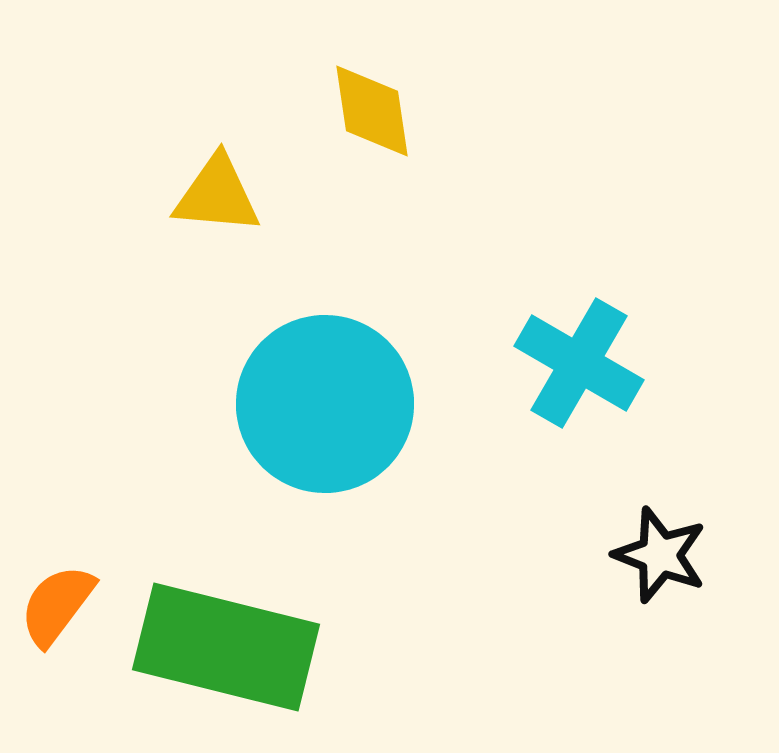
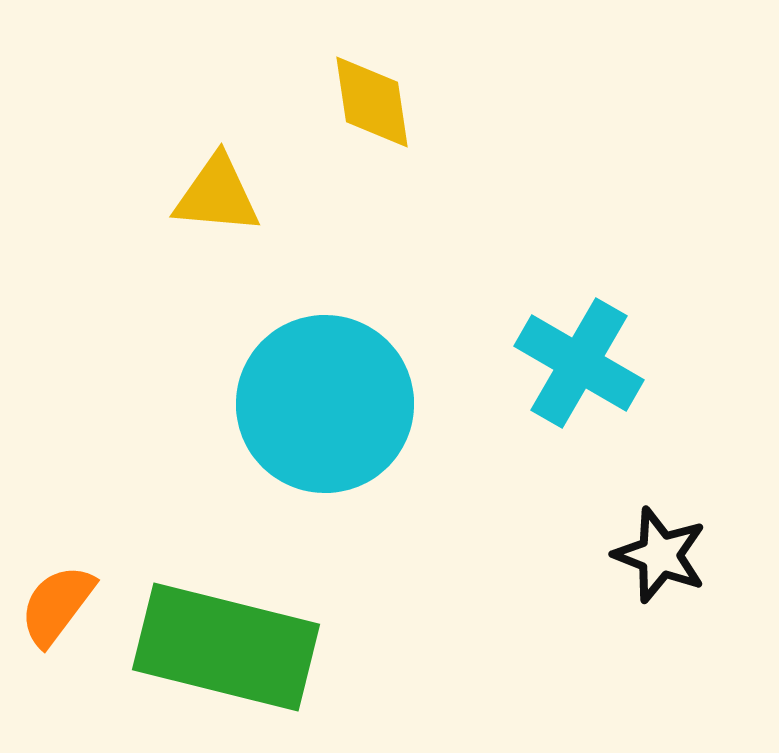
yellow diamond: moved 9 px up
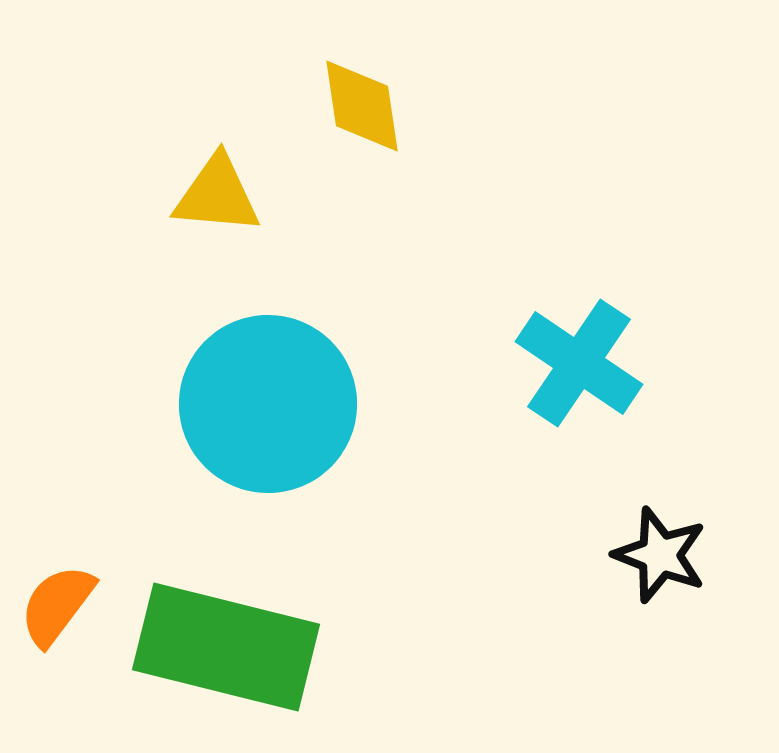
yellow diamond: moved 10 px left, 4 px down
cyan cross: rotated 4 degrees clockwise
cyan circle: moved 57 px left
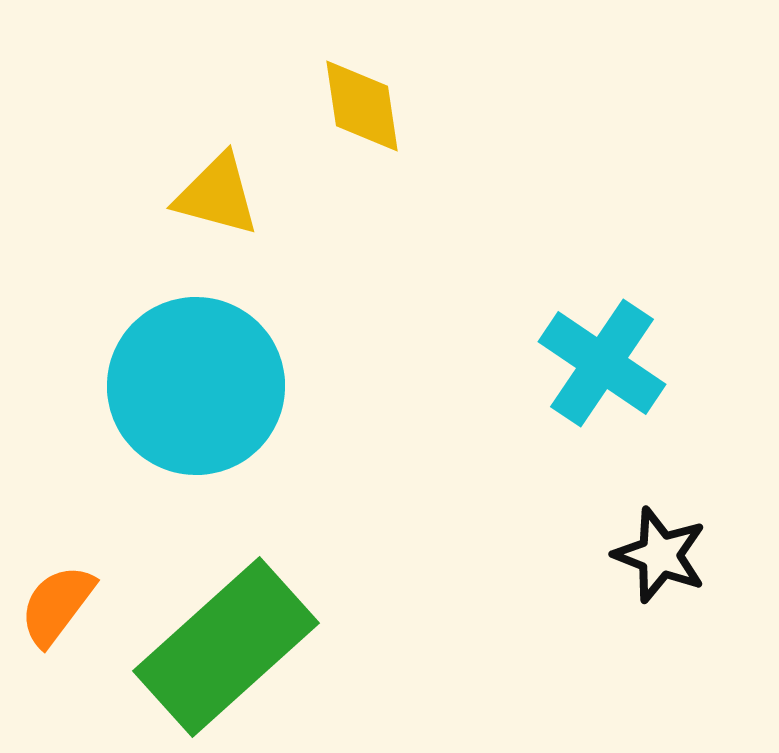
yellow triangle: rotated 10 degrees clockwise
cyan cross: moved 23 px right
cyan circle: moved 72 px left, 18 px up
green rectangle: rotated 56 degrees counterclockwise
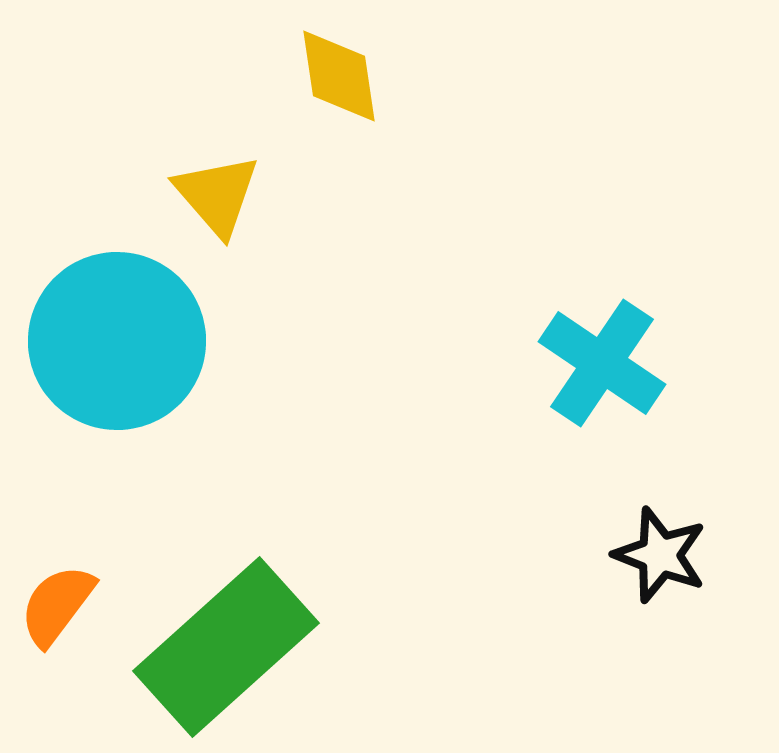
yellow diamond: moved 23 px left, 30 px up
yellow triangle: rotated 34 degrees clockwise
cyan circle: moved 79 px left, 45 px up
